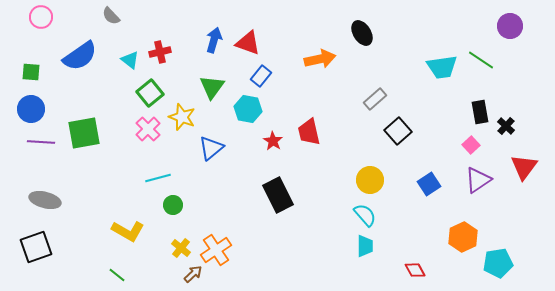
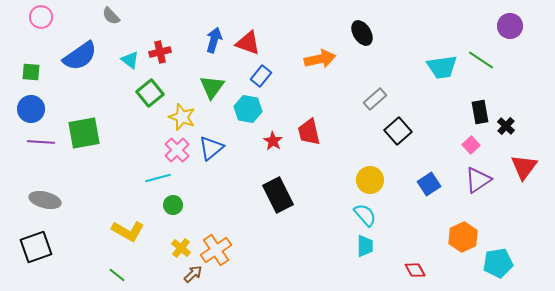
pink cross at (148, 129): moved 29 px right, 21 px down
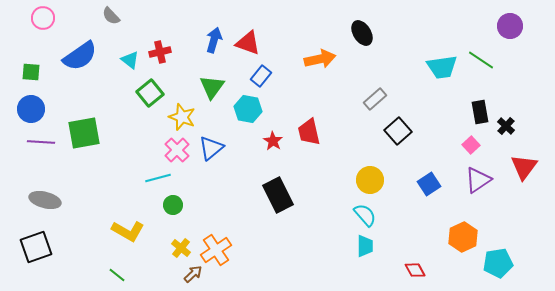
pink circle at (41, 17): moved 2 px right, 1 px down
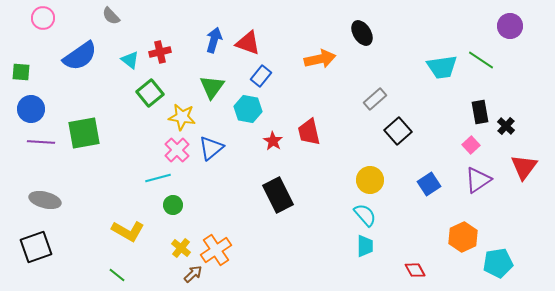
green square at (31, 72): moved 10 px left
yellow star at (182, 117): rotated 12 degrees counterclockwise
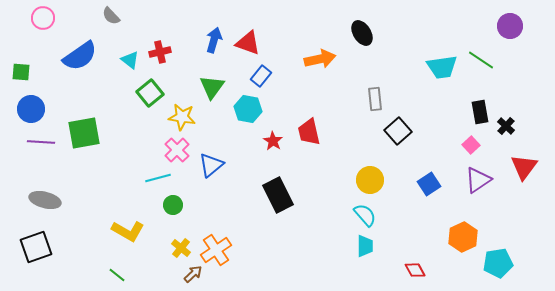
gray rectangle at (375, 99): rotated 55 degrees counterclockwise
blue triangle at (211, 148): moved 17 px down
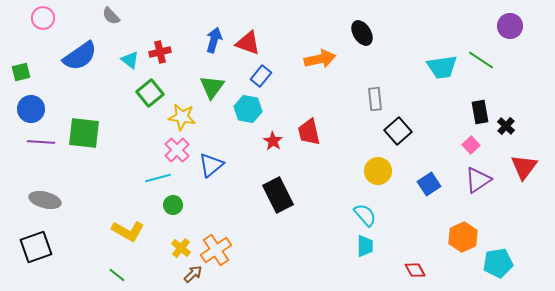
green square at (21, 72): rotated 18 degrees counterclockwise
green square at (84, 133): rotated 16 degrees clockwise
yellow circle at (370, 180): moved 8 px right, 9 px up
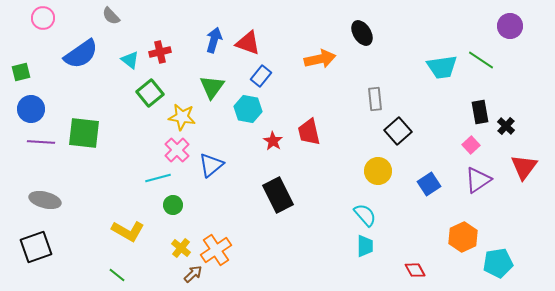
blue semicircle at (80, 56): moved 1 px right, 2 px up
